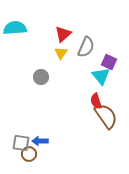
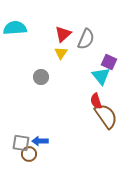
gray semicircle: moved 8 px up
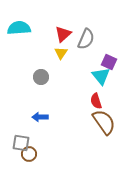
cyan semicircle: moved 4 px right
brown semicircle: moved 2 px left, 6 px down
blue arrow: moved 24 px up
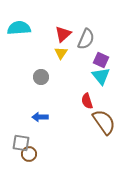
purple square: moved 8 px left, 2 px up
red semicircle: moved 9 px left
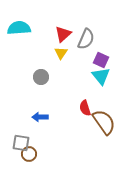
red semicircle: moved 2 px left, 7 px down
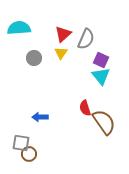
gray circle: moved 7 px left, 19 px up
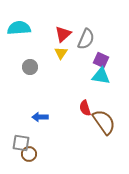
gray circle: moved 4 px left, 9 px down
cyan triangle: rotated 42 degrees counterclockwise
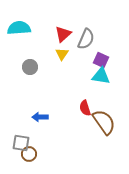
yellow triangle: moved 1 px right, 1 px down
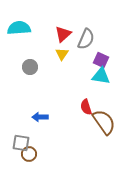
red semicircle: moved 1 px right, 1 px up
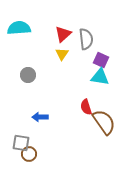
gray semicircle: rotated 30 degrees counterclockwise
gray circle: moved 2 px left, 8 px down
cyan triangle: moved 1 px left, 1 px down
